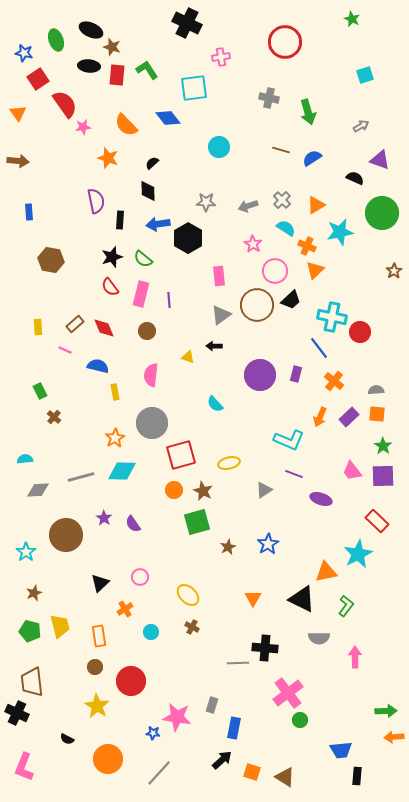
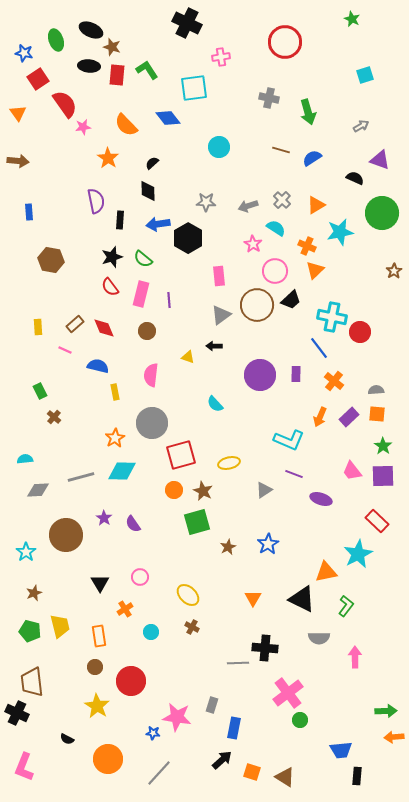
orange star at (108, 158): rotated 15 degrees clockwise
cyan semicircle at (286, 228): moved 10 px left
purple rectangle at (296, 374): rotated 14 degrees counterclockwise
black triangle at (100, 583): rotated 18 degrees counterclockwise
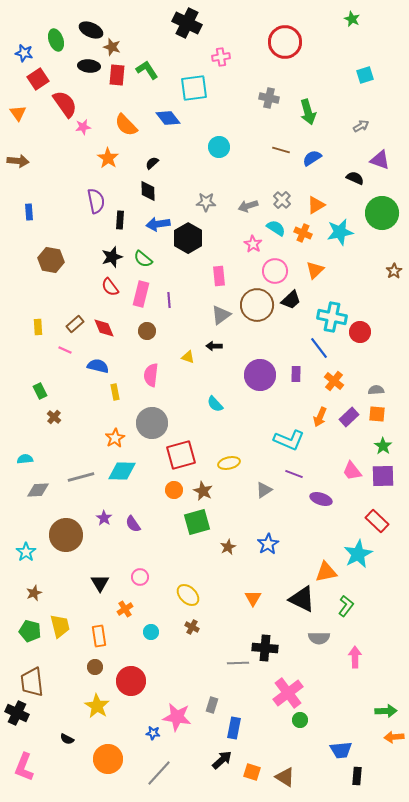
orange cross at (307, 246): moved 4 px left, 13 px up
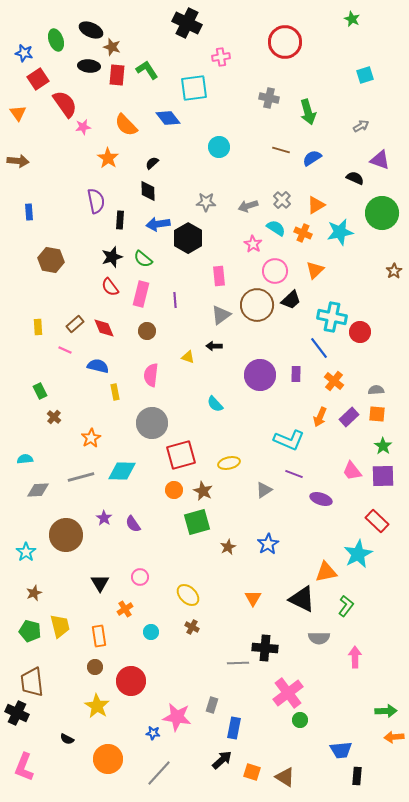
purple line at (169, 300): moved 6 px right
orange star at (115, 438): moved 24 px left
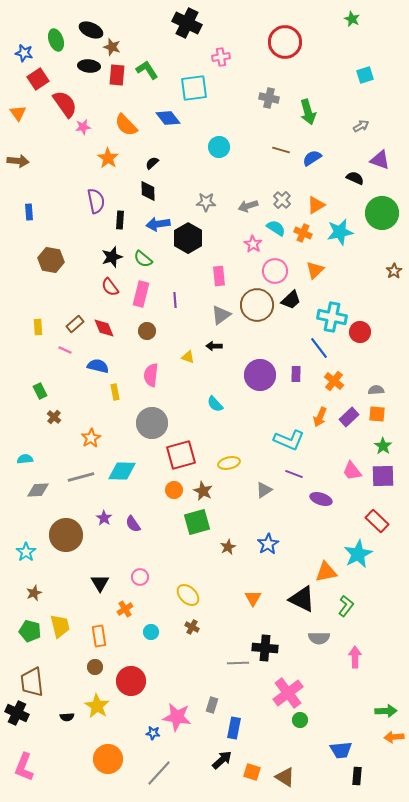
black semicircle at (67, 739): moved 22 px up; rotated 32 degrees counterclockwise
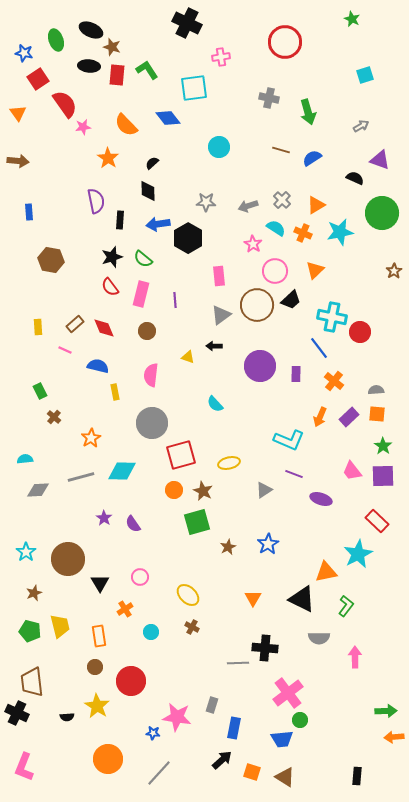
purple circle at (260, 375): moved 9 px up
brown circle at (66, 535): moved 2 px right, 24 px down
blue trapezoid at (341, 750): moved 59 px left, 11 px up
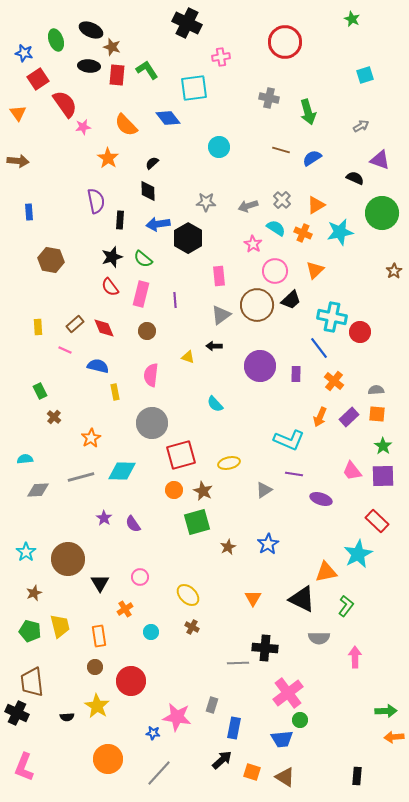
purple line at (294, 474): rotated 12 degrees counterclockwise
